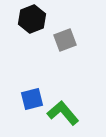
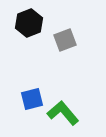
black hexagon: moved 3 px left, 4 px down
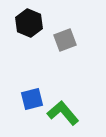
black hexagon: rotated 16 degrees counterclockwise
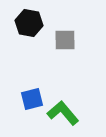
black hexagon: rotated 12 degrees counterclockwise
gray square: rotated 20 degrees clockwise
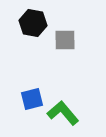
black hexagon: moved 4 px right
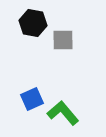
gray square: moved 2 px left
blue square: rotated 10 degrees counterclockwise
